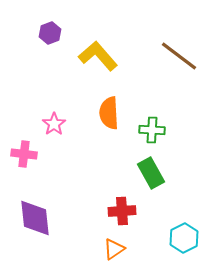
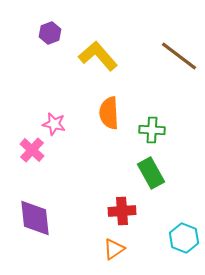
pink star: rotated 25 degrees counterclockwise
pink cross: moved 8 px right, 4 px up; rotated 35 degrees clockwise
cyan hexagon: rotated 12 degrees counterclockwise
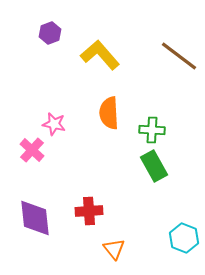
yellow L-shape: moved 2 px right, 1 px up
green rectangle: moved 3 px right, 7 px up
red cross: moved 33 px left
orange triangle: rotated 35 degrees counterclockwise
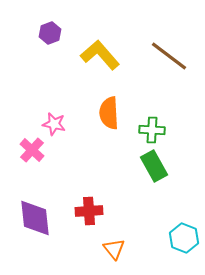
brown line: moved 10 px left
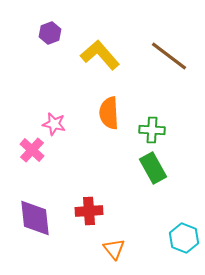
green rectangle: moved 1 px left, 2 px down
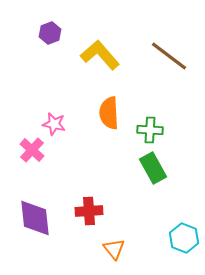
green cross: moved 2 px left
